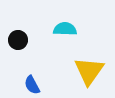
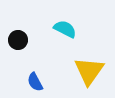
cyan semicircle: rotated 25 degrees clockwise
blue semicircle: moved 3 px right, 3 px up
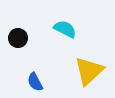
black circle: moved 2 px up
yellow triangle: rotated 12 degrees clockwise
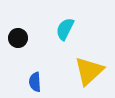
cyan semicircle: rotated 90 degrees counterclockwise
blue semicircle: rotated 24 degrees clockwise
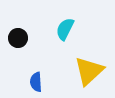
blue semicircle: moved 1 px right
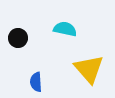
cyan semicircle: rotated 75 degrees clockwise
yellow triangle: moved 2 px up; rotated 28 degrees counterclockwise
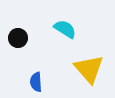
cyan semicircle: rotated 20 degrees clockwise
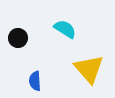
blue semicircle: moved 1 px left, 1 px up
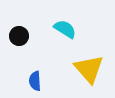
black circle: moved 1 px right, 2 px up
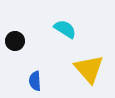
black circle: moved 4 px left, 5 px down
